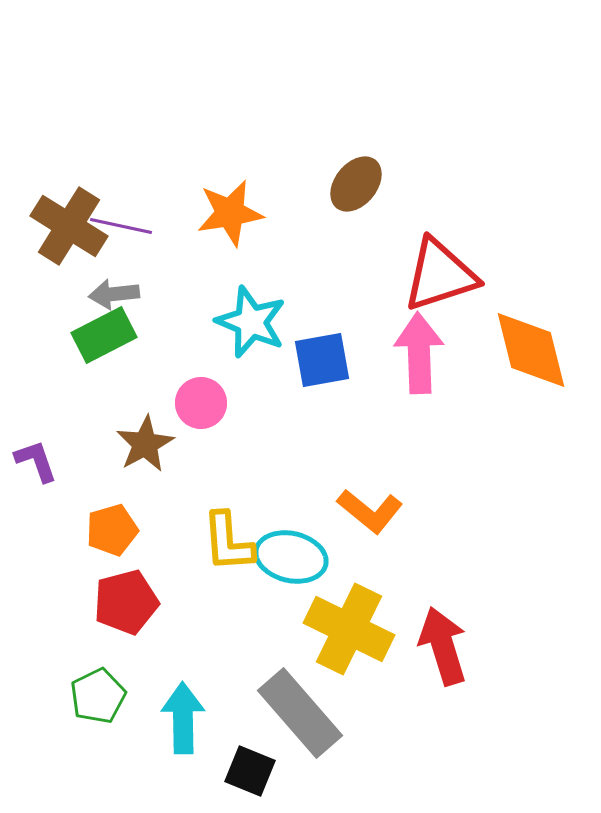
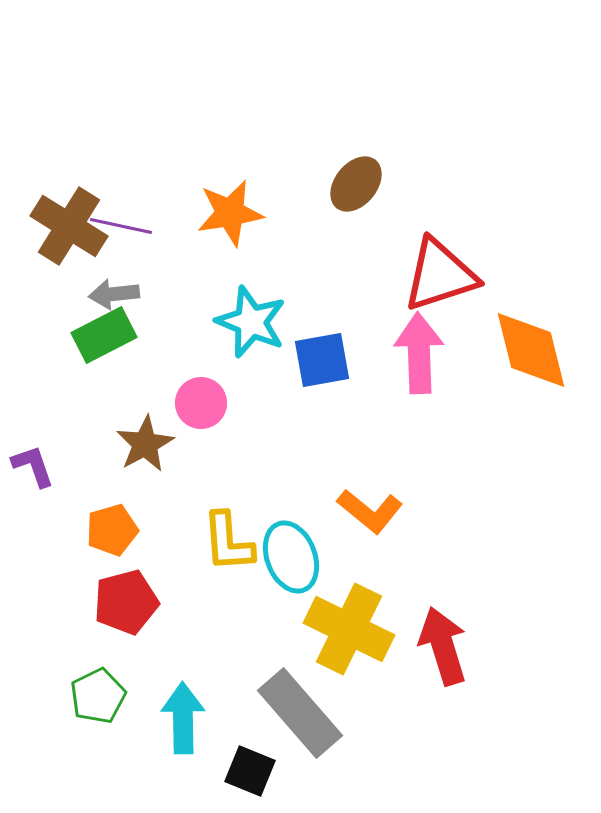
purple L-shape: moved 3 px left, 5 px down
cyan ellipse: rotated 56 degrees clockwise
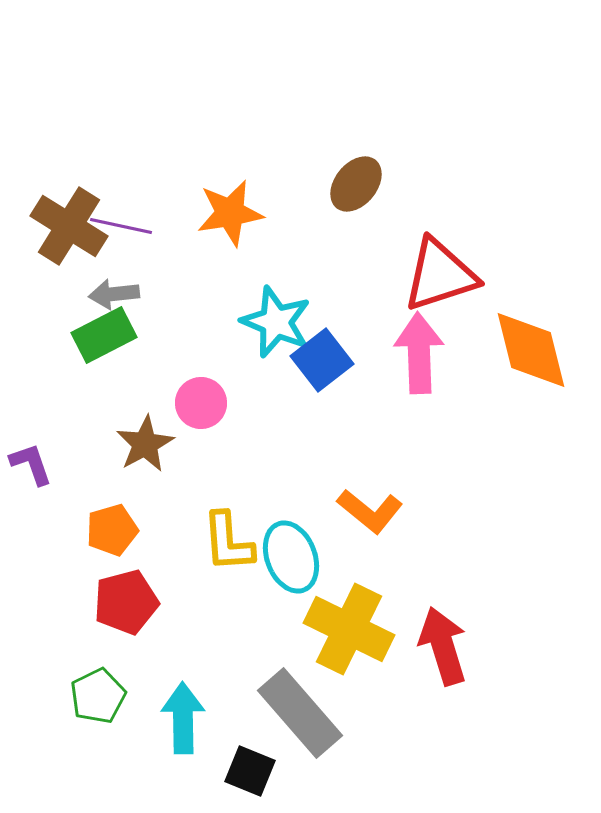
cyan star: moved 25 px right
blue square: rotated 28 degrees counterclockwise
purple L-shape: moved 2 px left, 2 px up
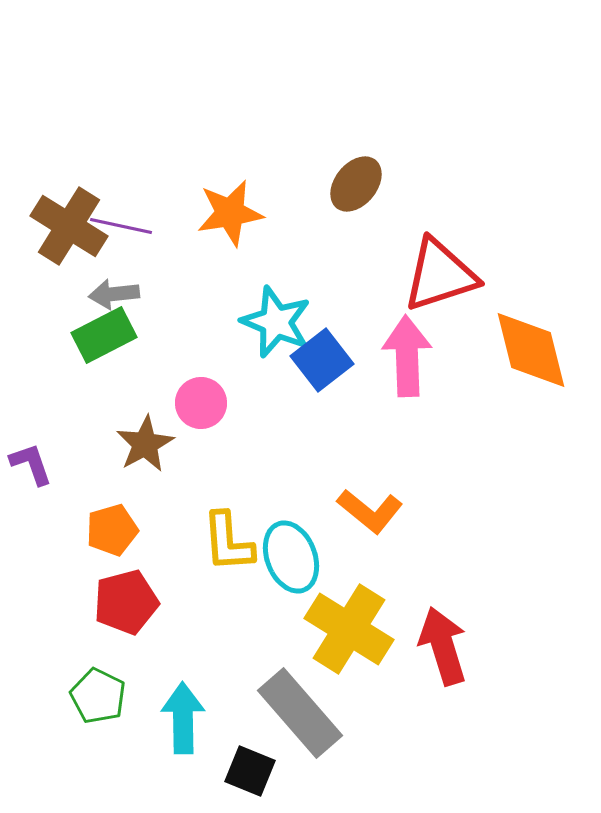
pink arrow: moved 12 px left, 3 px down
yellow cross: rotated 6 degrees clockwise
green pentagon: rotated 20 degrees counterclockwise
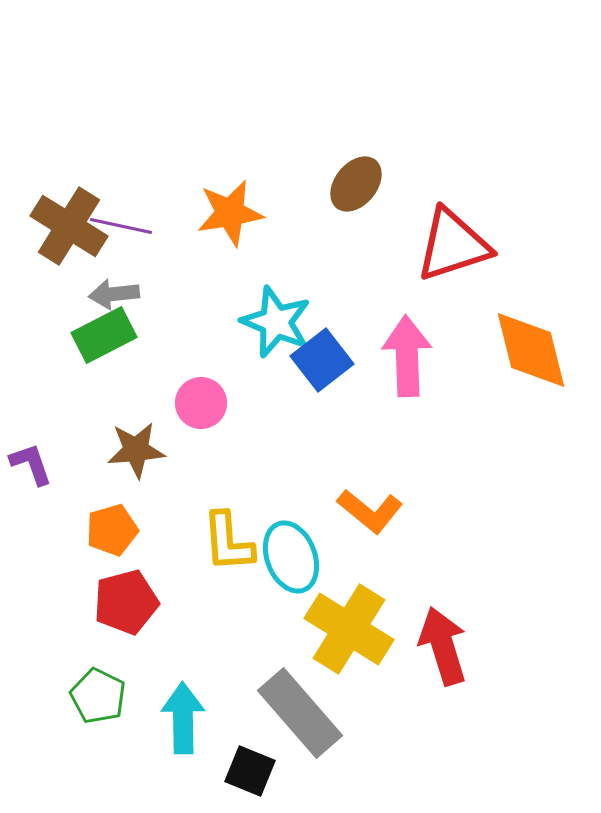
red triangle: moved 13 px right, 30 px up
brown star: moved 9 px left, 6 px down; rotated 24 degrees clockwise
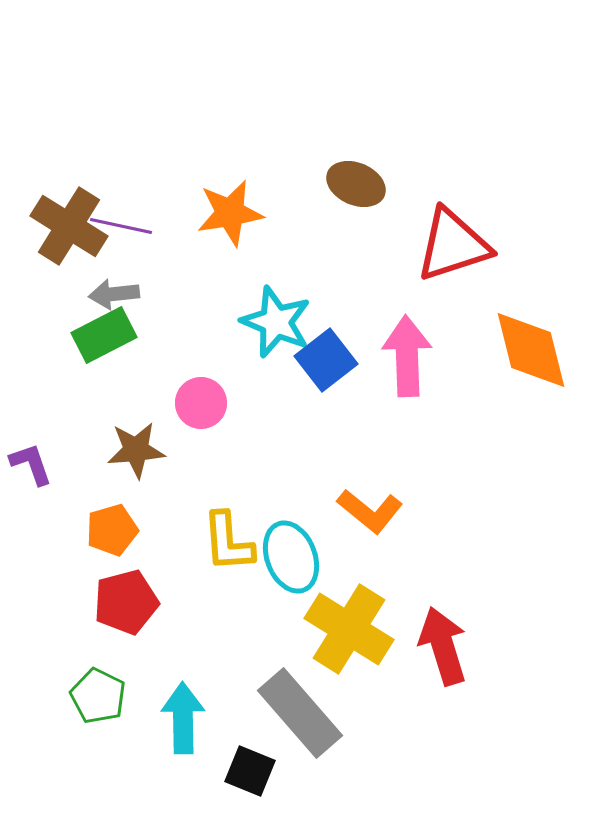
brown ellipse: rotated 74 degrees clockwise
blue square: moved 4 px right
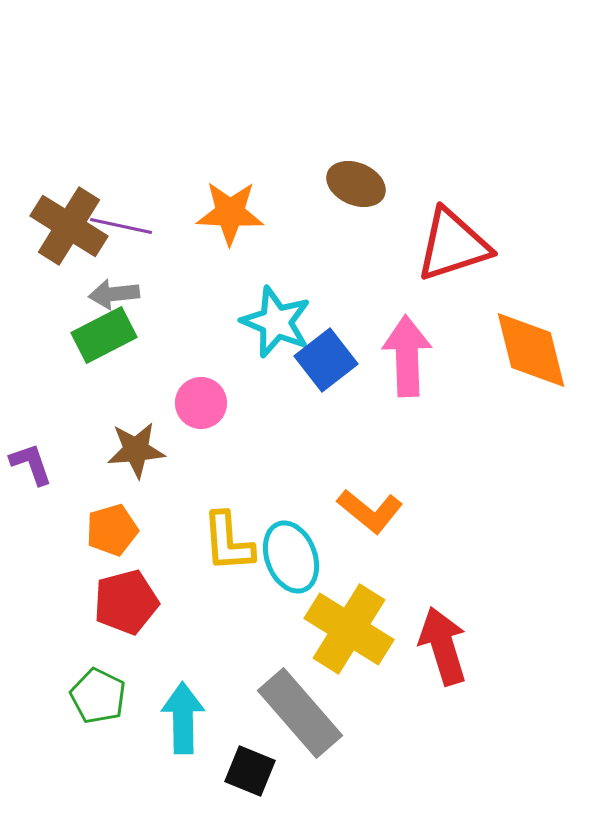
orange star: rotated 12 degrees clockwise
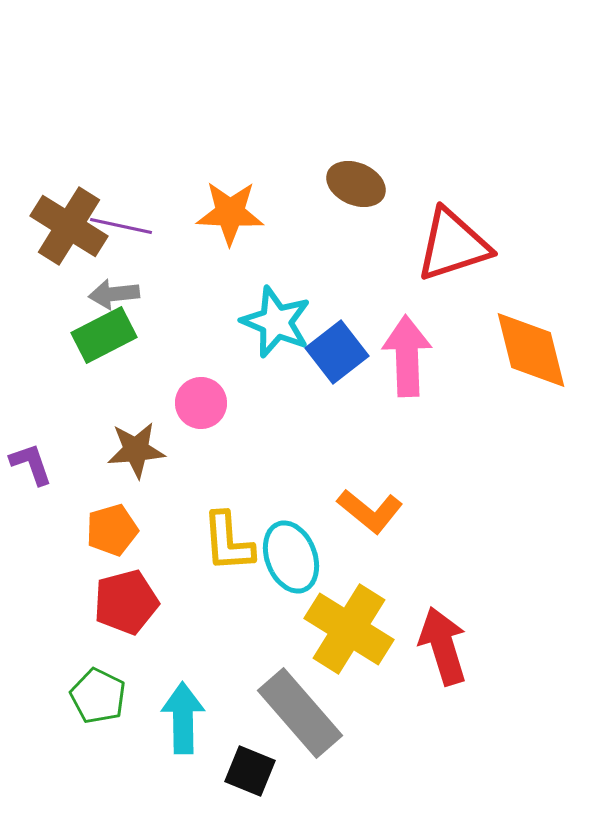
blue square: moved 11 px right, 8 px up
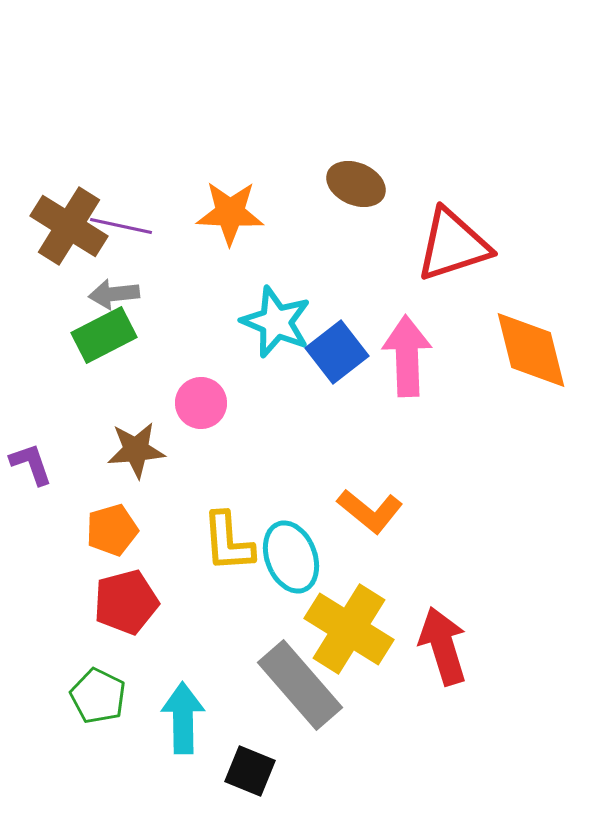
gray rectangle: moved 28 px up
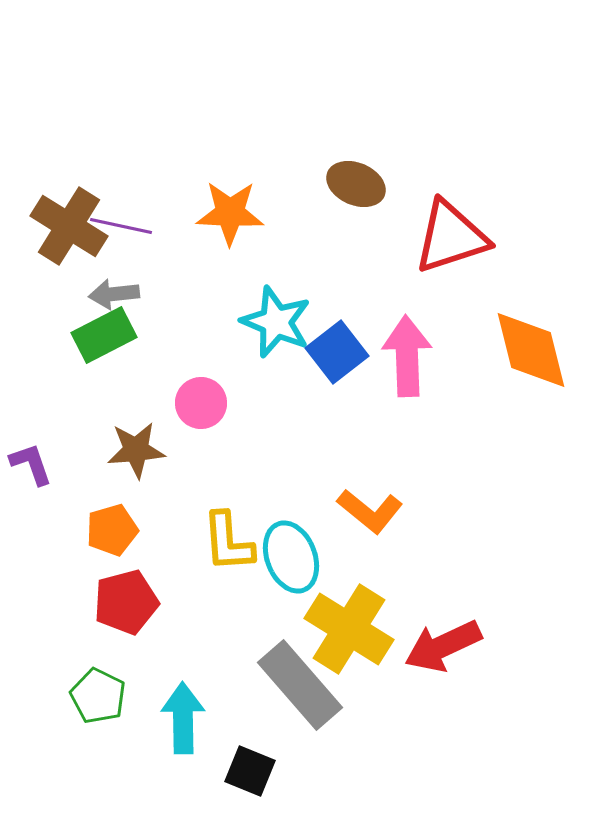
red triangle: moved 2 px left, 8 px up
red arrow: rotated 98 degrees counterclockwise
